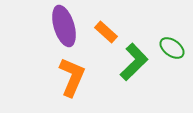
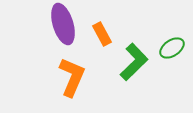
purple ellipse: moved 1 px left, 2 px up
orange rectangle: moved 4 px left, 2 px down; rotated 20 degrees clockwise
green ellipse: rotated 70 degrees counterclockwise
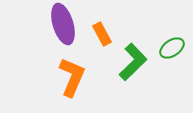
green L-shape: moved 1 px left
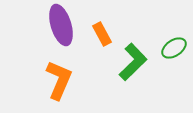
purple ellipse: moved 2 px left, 1 px down
green ellipse: moved 2 px right
orange L-shape: moved 13 px left, 3 px down
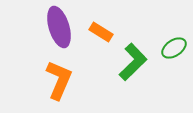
purple ellipse: moved 2 px left, 2 px down
orange rectangle: moved 1 px left, 2 px up; rotated 30 degrees counterclockwise
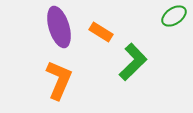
green ellipse: moved 32 px up
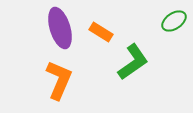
green ellipse: moved 5 px down
purple ellipse: moved 1 px right, 1 px down
green L-shape: rotated 9 degrees clockwise
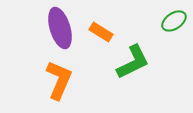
green L-shape: rotated 9 degrees clockwise
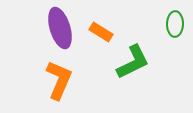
green ellipse: moved 1 px right, 3 px down; rotated 55 degrees counterclockwise
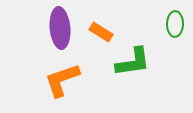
purple ellipse: rotated 12 degrees clockwise
green L-shape: rotated 18 degrees clockwise
orange L-shape: moved 3 px right; rotated 132 degrees counterclockwise
